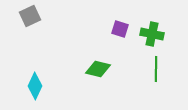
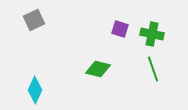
gray square: moved 4 px right, 4 px down
green line: moved 3 px left; rotated 20 degrees counterclockwise
cyan diamond: moved 4 px down
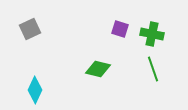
gray square: moved 4 px left, 9 px down
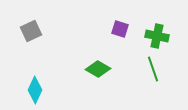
gray square: moved 1 px right, 2 px down
green cross: moved 5 px right, 2 px down
green diamond: rotated 15 degrees clockwise
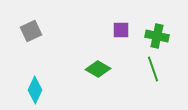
purple square: moved 1 px right, 1 px down; rotated 18 degrees counterclockwise
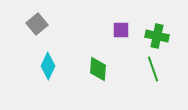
gray square: moved 6 px right, 7 px up; rotated 15 degrees counterclockwise
green diamond: rotated 65 degrees clockwise
cyan diamond: moved 13 px right, 24 px up
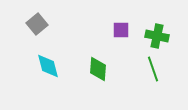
cyan diamond: rotated 40 degrees counterclockwise
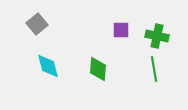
green line: moved 1 px right; rotated 10 degrees clockwise
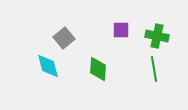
gray square: moved 27 px right, 14 px down
